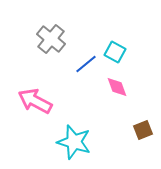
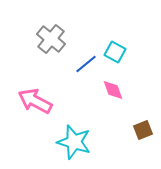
pink diamond: moved 4 px left, 3 px down
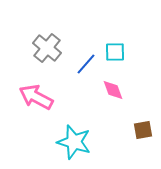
gray cross: moved 4 px left, 9 px down
cyan square: rotated 30 degrees counterclockwise
blue line: rotated 10 degrees counterclockwise
pink arrow: moved 1 px right, 4 px up
brown square: rotated 12 degrees clockwise
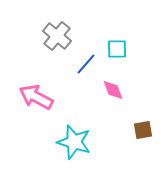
gray cross: moved 10 px right, 12 px up
cyan square: moved 2 px right, 3 px up
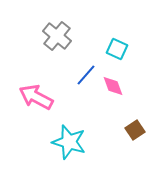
cyan square: rotated 25 degrees clockwise
blue line: moved 11 px down
pink diamond: moved 4 px up
brown square: moved 8 px left; rotated 24 degrees counterclockwise
cyan star: moved 5 px left
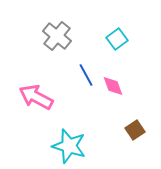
cyan square: moved 10 px up; rotated 30 degrees clockwise
blue line: rotated 70 degrees counterclockwise
cyan star: moved 4 px down
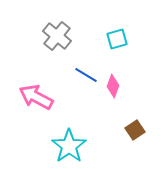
cyan square: rotated 20 degrees clockwise
blue line: rotated 30 degrees counterclockwise
pink diamond: rotated 40 degrees clockwise
cyan star: rotated 20 degrees clockwise
